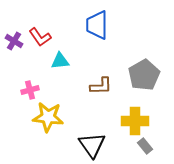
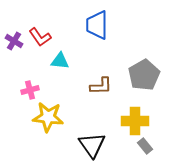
cyan triangle: rotated 12 degrees clockwise
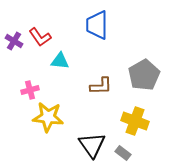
yellow cross: rotated 20 degrees clockwise
gray rectangle: moved 22 px left, 7 px down; rotated 14 degrees counterclockwise
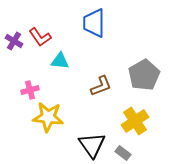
blue trapezoid: moved 3 px left, 2 px up
brown L-shape: rotated 20 degrees counterclockwise
yellow cross: rotated 36 degrees clockwise
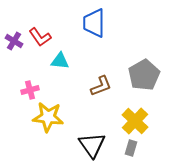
yellow cross: rotated 12 degrees counterclockwise
gray rectangle: moved 8 px right, 5 px up; rotated 70 degrees clockwise
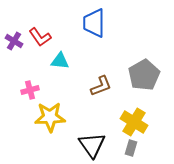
yellow star: moved 2 px right; rotated 8 degrees counterclockwise
yellow cross: moved 1 px left, 1 px down; rotated 12 degrees counterclockwise
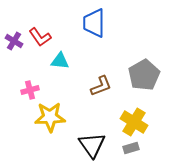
gray rectangle: rotated 56 degrees clockwise
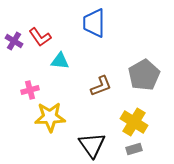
gray rectangle: moved 3 px right, 1 px down
